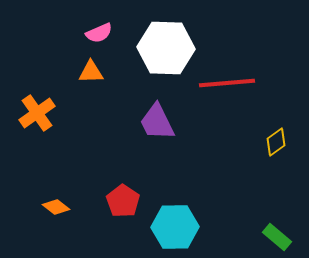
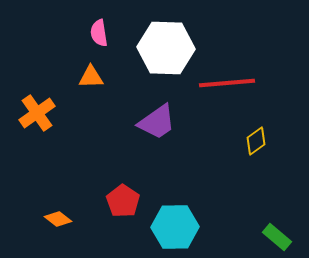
pink semicircle: rotated 104 degrees clockwise
orange triangle: moved 5 px down
purple trapezoid: rotated 99 degrees counterclockwise
yellow diamond: moved 20 px left, 1 px up
orange diamond: moved 2 px right, 12 px down
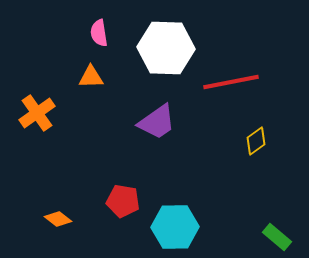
red line: moved 4 px right, 1 px up; rotated 6 degrees counterclockwise
red pentagon: rotated 24 degrees counterclockwise
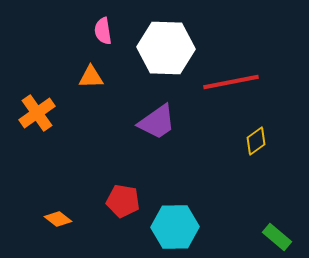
pink semicircle: moved 4 px right, 2 px up
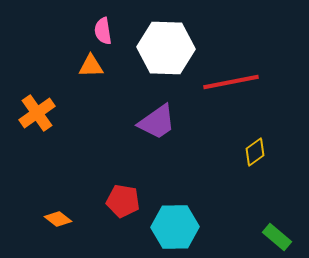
orange triangle: moved 11 px up
yellow diamond: moved 1 px left, 11 px down
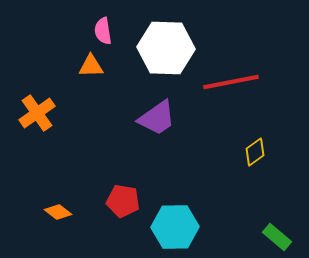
purple trapezoid: moved 4 px up
orange diamond: moved 7 px up
